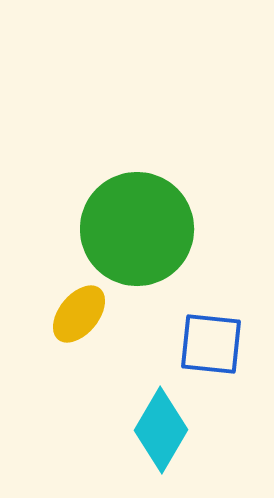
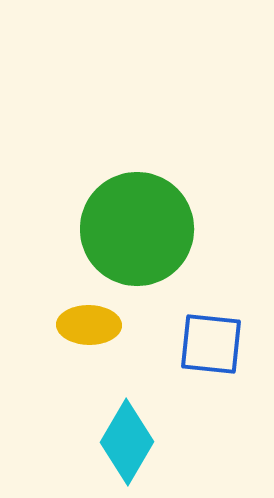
yellow ellipse: moved 10 px right, 11 px down; rotated 52 degrees clockwise
cyan diamond: moved 34 px left, 12 px down
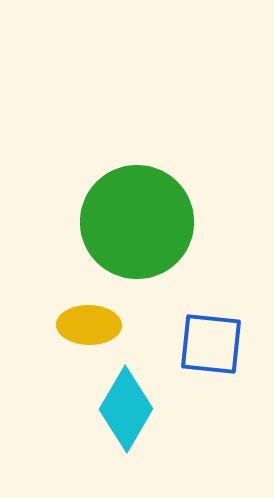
green circle: moved 7 px up
cyan diamond: moved 1 px left, 33 px up
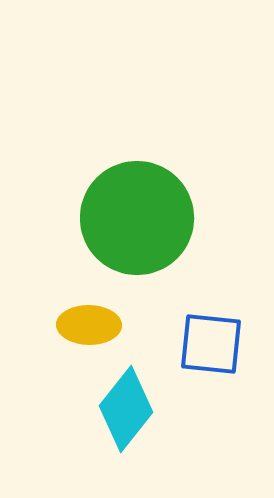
green circle: moved 4 px up
cyan diamond: rotated 8 degrees clockwise
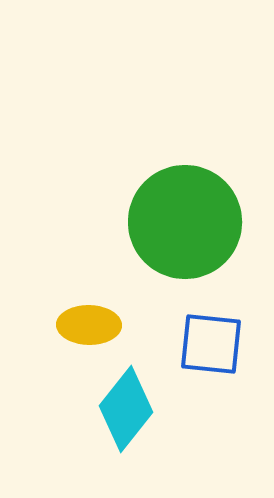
green circle: moved 48 px right, 4 px down
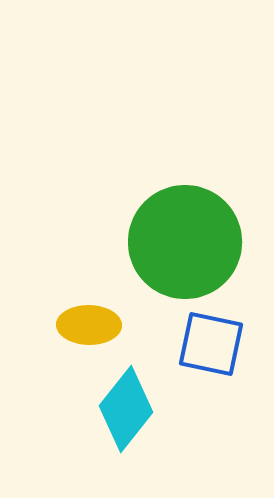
green circle: moved 20 px down
blue square: rotated 6 degrees clockwise
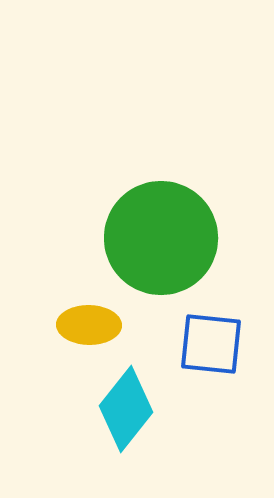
green circle: moved 24 px left, 4 px up
blue square: rotated 6 degrees counterclockwise
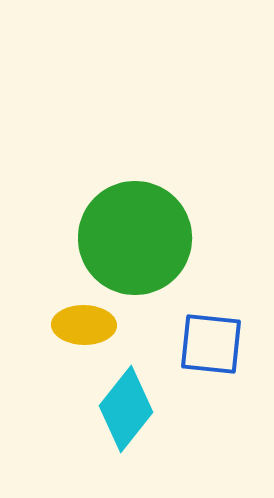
green circle: moved 26 px left
yellow ellipse: moved 5 px left
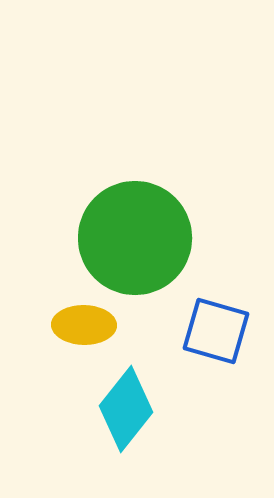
blue square: moved 5 px right, 13 px up; rotated 10 degrees clockwise
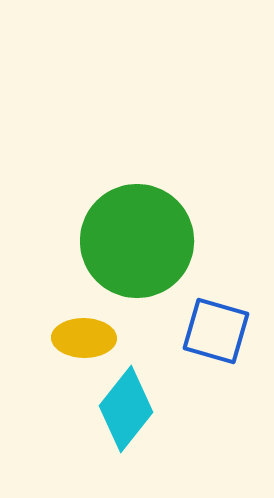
green circle: moved 2 px right, 3 px down
yellow ellipse: moved 13 px down
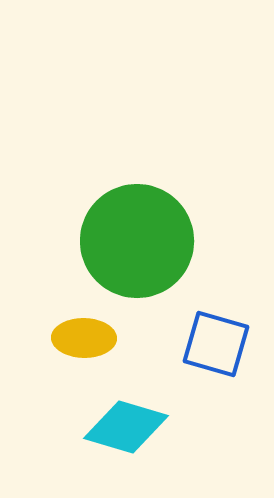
blue square: moved 13 px down
cyan diamond: moved 18 px down; rotated 68 degrees clockwise
